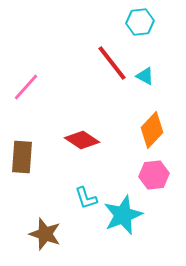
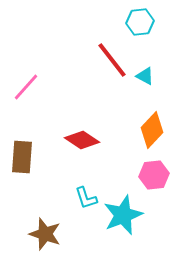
red line: moved 3 px up
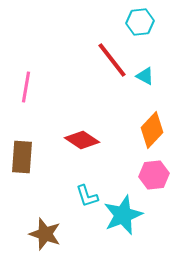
pink line: rotated 32 degrees counterclockwise
cyan L-shape: moved 1 px right, 2 px up
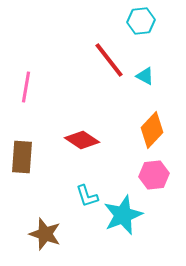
cyan hexagon: moved 1 px right, 1 px up
red line: moved 3 px left
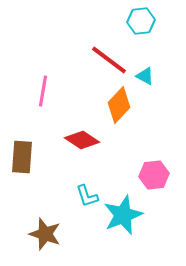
red line: rotated 15 degrees counterclockwise
pink line: moved 17 px right, 4 px down
orange diamond: moved 33 px left, 25 px up
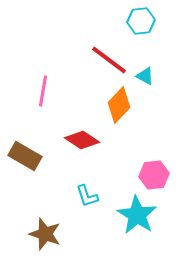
brown rectangle: moved 3 px right, 1 px up; rotated 64 degrees counterclockwise
cyan star: moved 14 px right; rotated 18 degrees counterclockwise
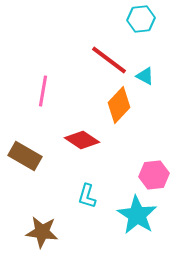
cyan hexagon: moved 2 px up
cyan L-shape: rotated 35 degrees clockwise
brown star: moved 3 px left, 2 px up; rotated 12 degrees counterclockwise
